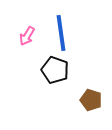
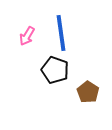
brown pentagon: moved 3 px left, 8 px up; rotated 15 degrees clockwise
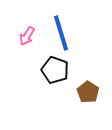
blue line: rotated 9 degrees counterclockwise
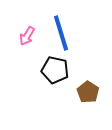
black pentagon: rotated 8 degrees counterclockwise
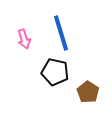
pink arrow: moved 3 px left, 3 px down; rotated 48 degrees counterclockwise
black pentagon: moved 2 px down
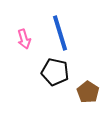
blue line: moved 1 px left
